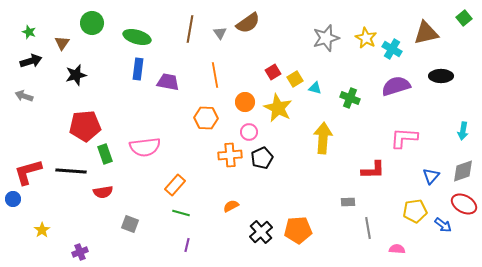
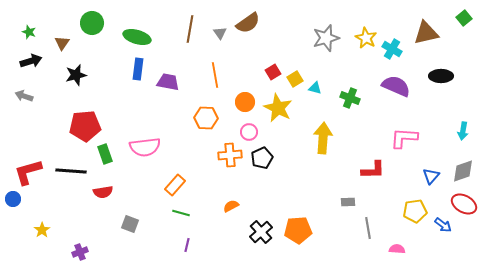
purple semicircle at (396, 86): rotated 40 degrees clockwise
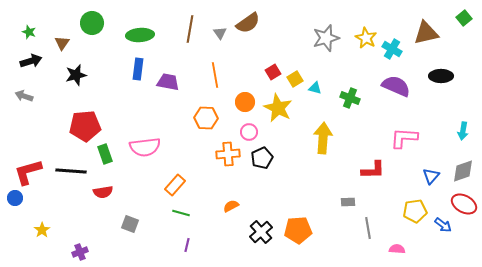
green ellipse at (137, 37): moved 3 px right, 2 px up; rotated 20 degrees counterclockwise
orange cross at (230, 155): moved 2 px left, 1 px up
blue circle at (13, 199): moved 2 px right, 1 px up
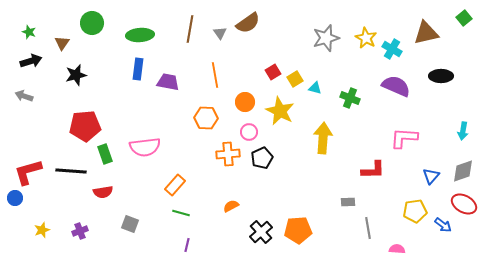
yellow star at (278, 108): moved 2 px right, 3 px down
yellow star at (42, 230): rotated 14 degrees clockwise
purple cross at (80, 252): moved 21 px up
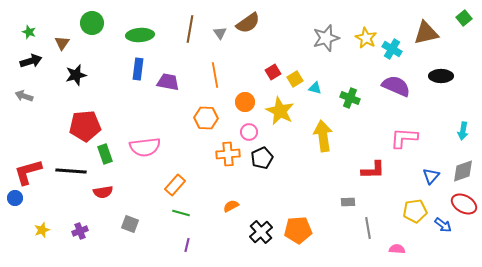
yellow arrow at (323, 138): moved 2 px up; rotated 12 degrees counterclockwise
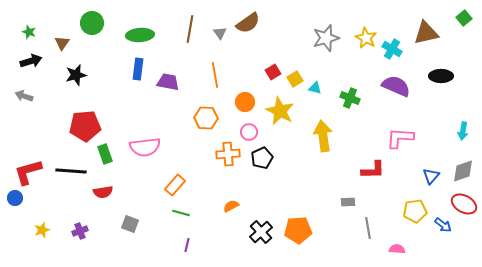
pink L-shape at (404, 138): moved 4 px left
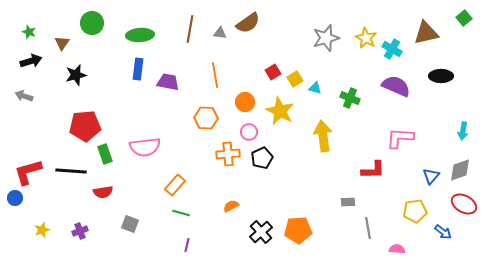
gray triangle at (220, 33): rotated 48 degrees counterclockwise
gray diamond at (463, 171): moved 3 px left, 1 px up
blue arrow at (443, 225): moved 7 px down
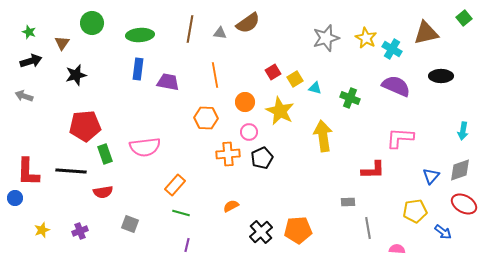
red L-shape at (28, 172): rotated 72 degrees counterclockwise
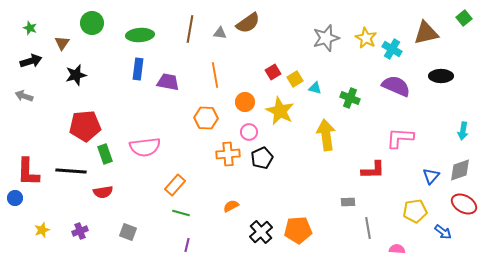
green star at (29, 32): moved 1 px right, 4 px up
yellow arrow at (323, 136): moved 3 px right, 1 px up
gray square at (130, 224): moved 2 px left, 8 px down
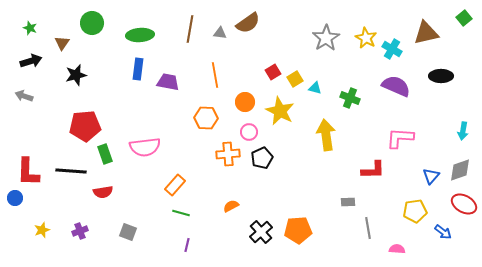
gray star at (326, 38): rotated 16 degrees counterclockwise
